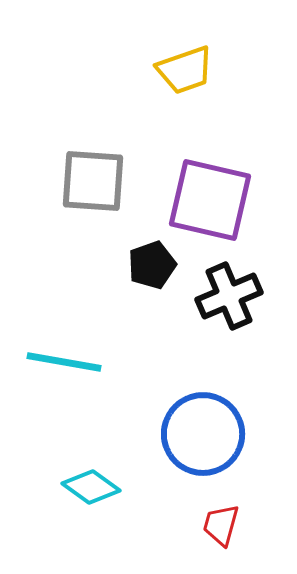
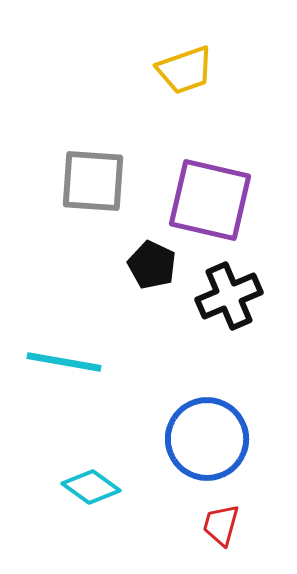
black pentagon: rotated 27 degrees counterclockwise
blue circle: moved 4 px right, 5 px down
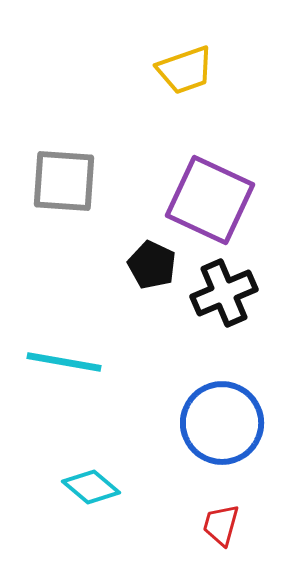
gray square: moved 29 px left
purple square: rotated 12 degrees clockwise
black cross: moved 5 px left, 3 px up
blue circle: moved 15 px right, 16 px up
cyan diamond: rotated 4 degrees clockwise
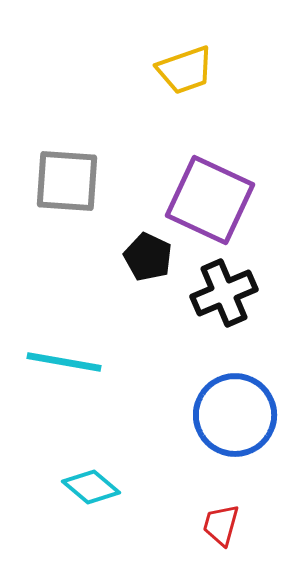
gray square: moved 3 px right
black pentagon: moved 4 px left, 8 px up
blue circle: moved 13 px right, 8 px up
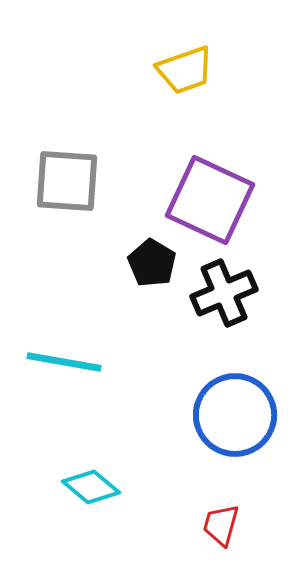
black pentagon: moved 4 px right, 6 px down; rotated 6 degrees clockwise
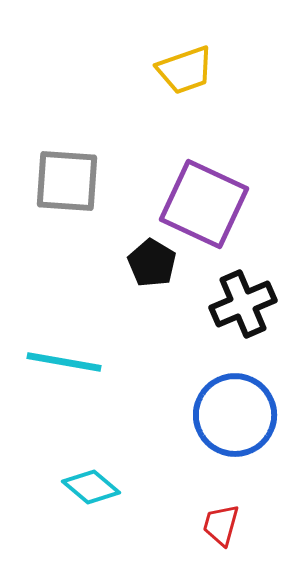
purple square: moved 6 px left, 4 px down
black cross: moved 19 px right, 11 px down
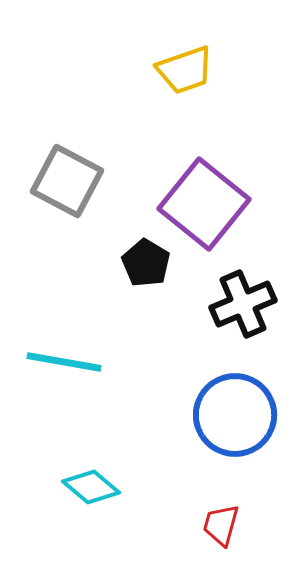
gray square: rotated 24 degrees clockwise
purple square: rotated 14 degrees clockwise
black pentagon: moved 6 px left
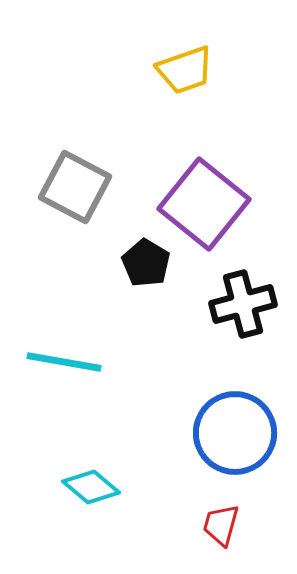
gray square: moved 8 px right, 6 px down
black cross: rotated 8 degrees clockwise
blue circle: moved 18 px down
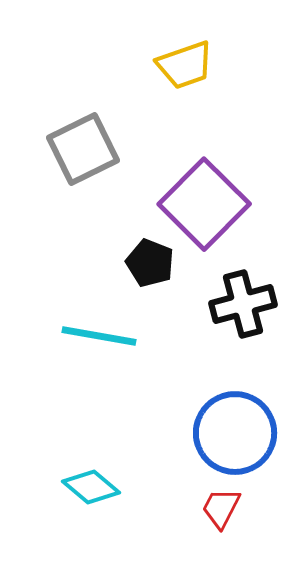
yellow trapezoid: moved 5 px up
gray square: moved 8 px right, 38 px up; rotated 36 degrees clockwise
purple square: rotated 6 degrees clockwise
black pentagon: moved 4 px right; rotated 9 degrees counterclockwise
cyan line: moved 35 px right, 26 px up
red trapezoid: moved 17 px up; rotated 12 degrees clockwise
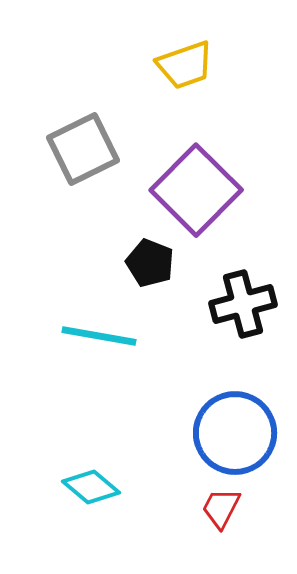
purple square: moved 8 px left, 14 px up
